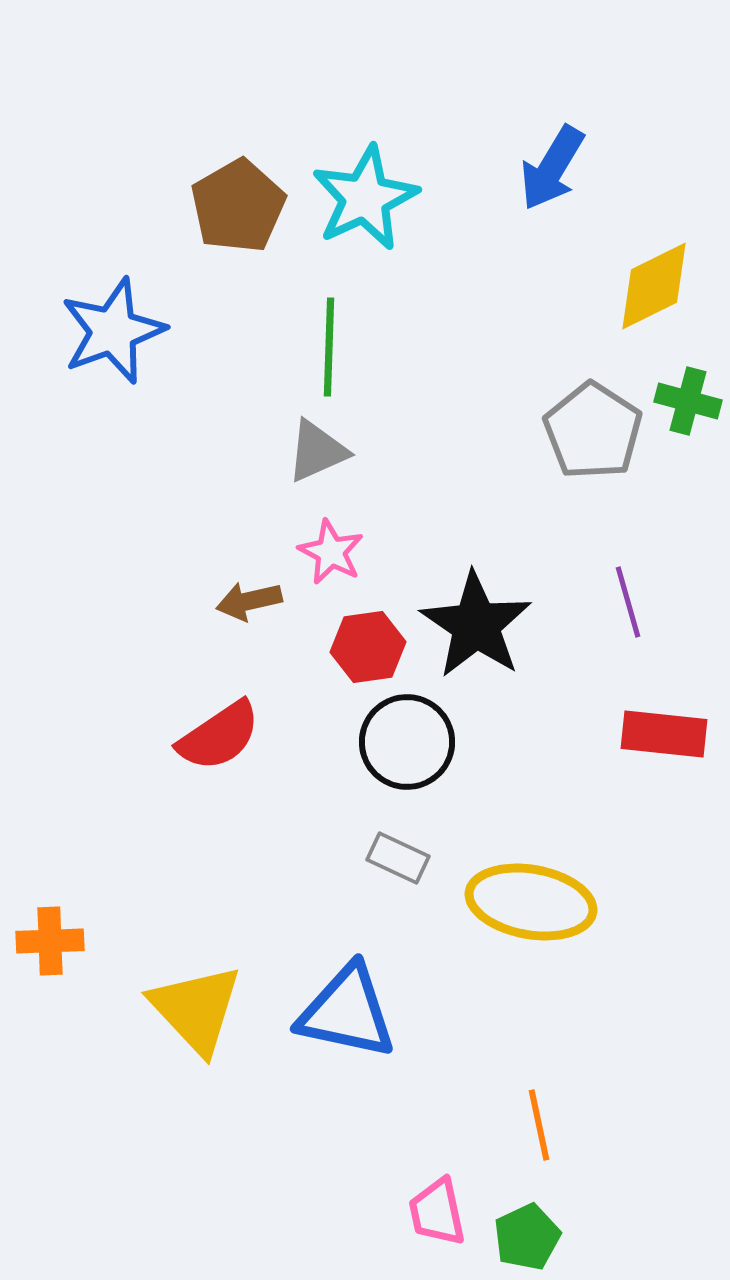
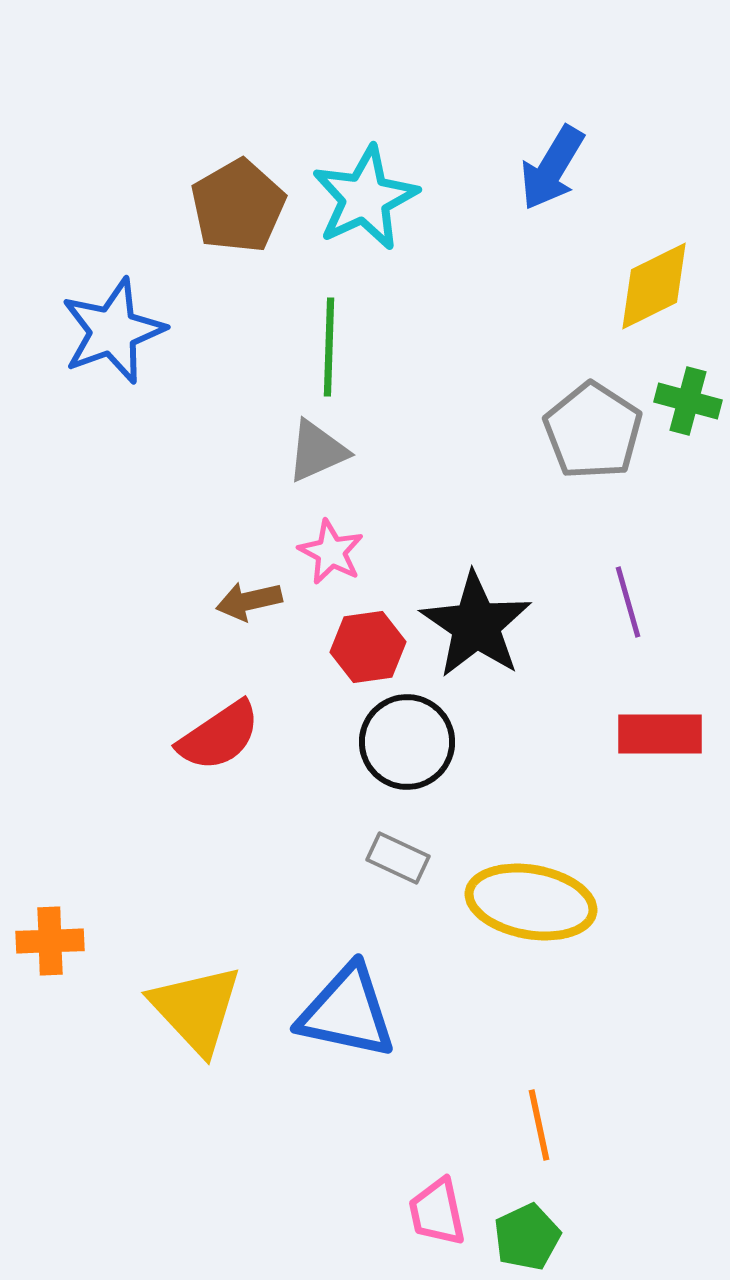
red rectangle: moved 4 px left; rotated 6 degrees counterclockwise
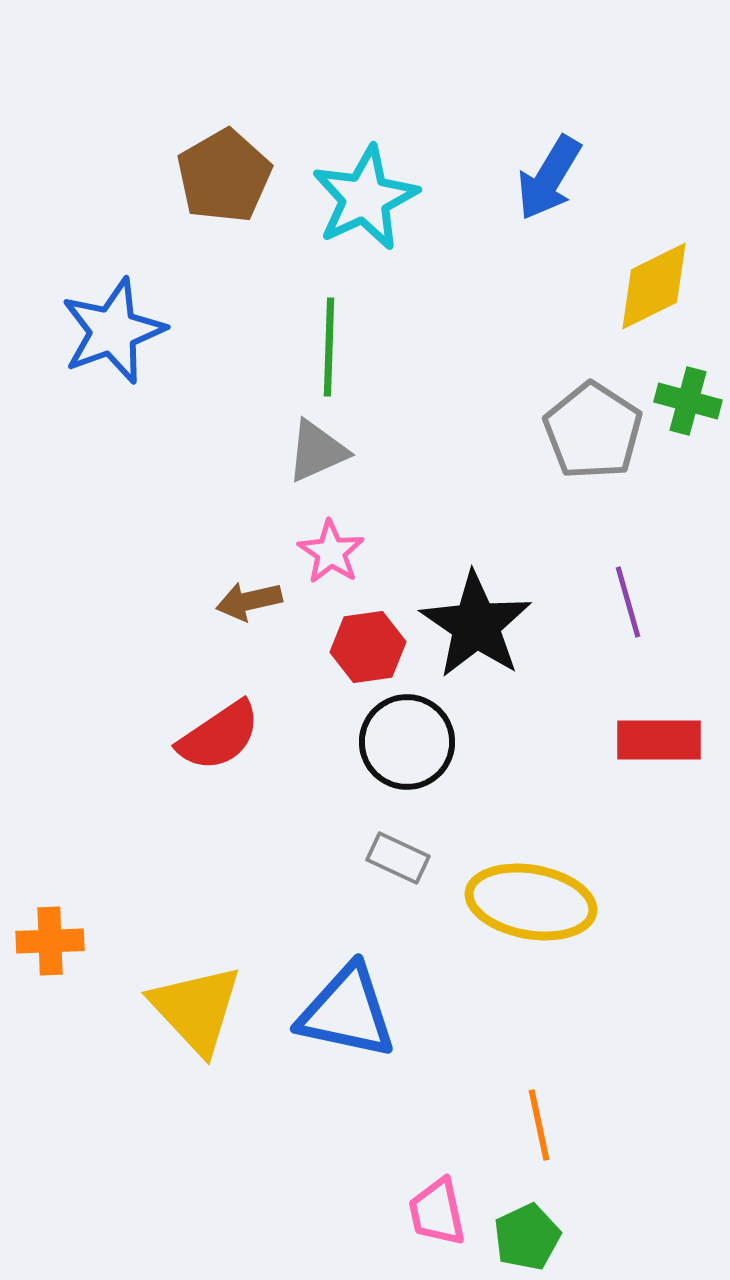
blue arrow: moved 3 px left, 10 px down
brown pentagon: moved 14 px left, 30 px up
pink star: rotated 6 degrees clockwise
red rectangle: moved 1 px left, 6 px down
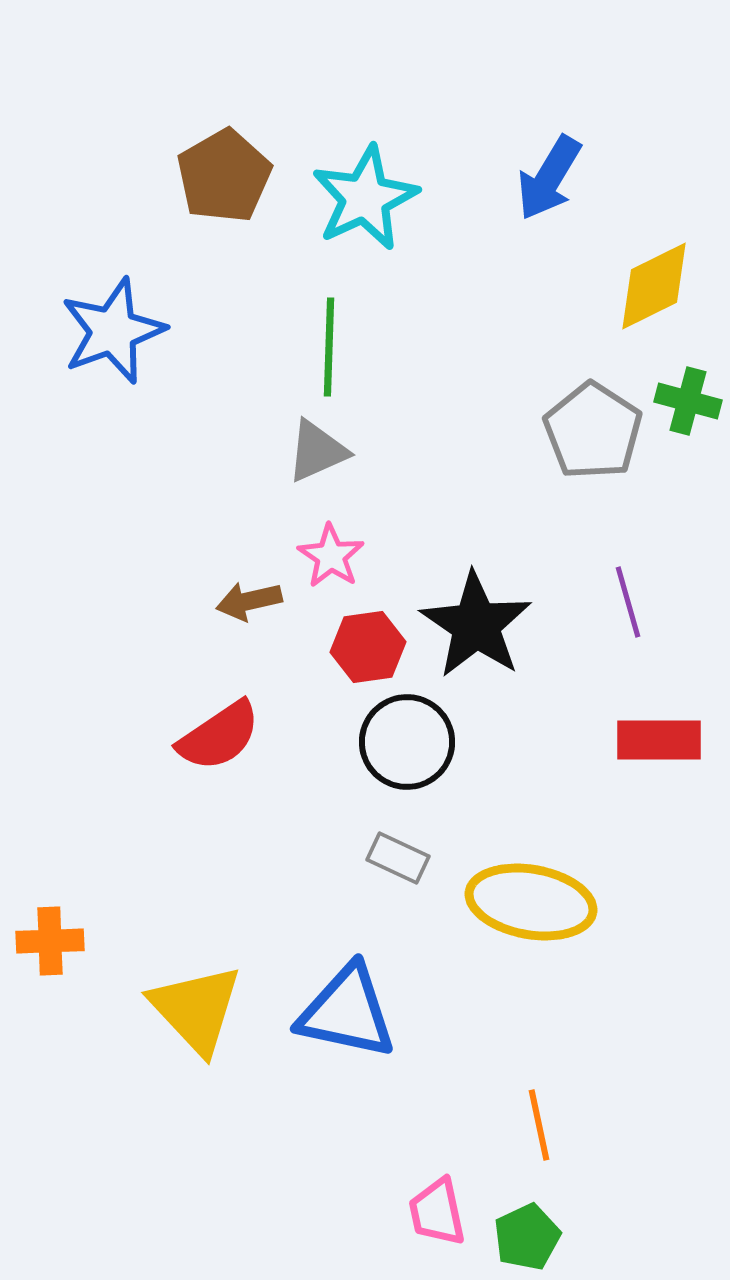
pink star: moved 4 px down
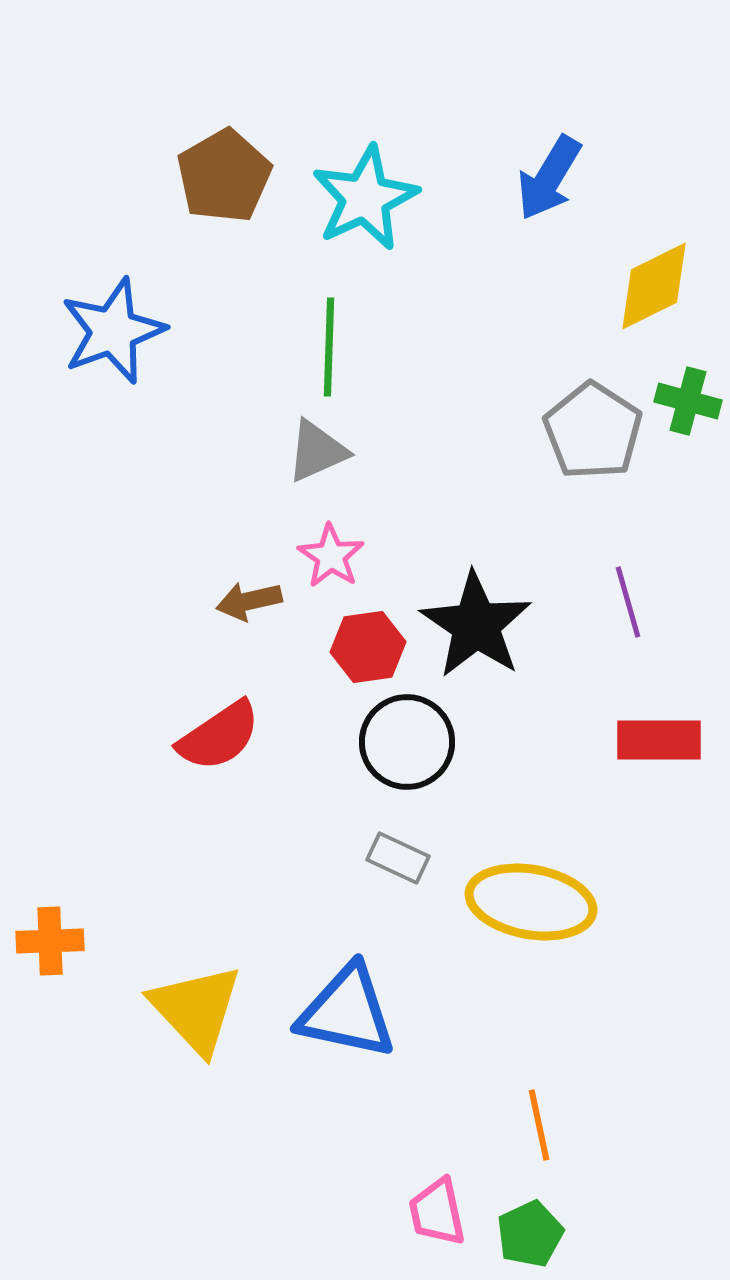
green pentagon: moved 3 px right, 3 px up
